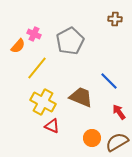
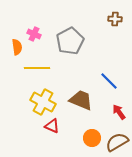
orange semicircle: moved 1 px left, 1 px down; rotated 49 degrees counterclockwise
yellow line: rotated 50 degrees clockwise
brown trapezoid: moved 3 px down
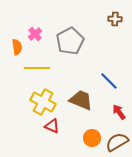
pink cross: moved 1 px right; rotated 24 degrees clockwise
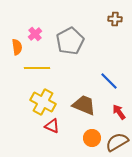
brown trapezoid: moved 3 px right, 5 px down
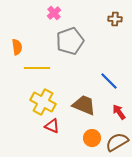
pink cross: moved 19 px right, 21 px up
gray pentagon: rotated 8 degrees clockwise
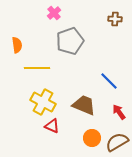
orange semicircle: moved 2 px up
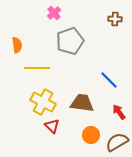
blue line: moved 1 px up
brown trapezoid: moved 2 px left, 2 px up; rotated 15 degrees counterclockwise
red triangle: rotated 21 degrees clockwise
orange circle: moved 1 px left, 3 px up
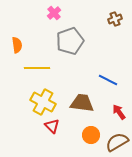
brown cross: rotated 24 degrees counterclockwise
blue line: moved 1 px left; rotated 18 degrees counterclockwise
